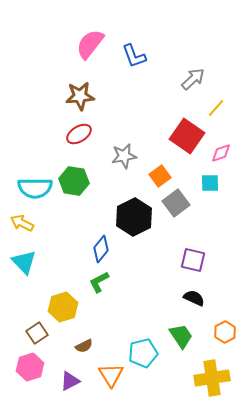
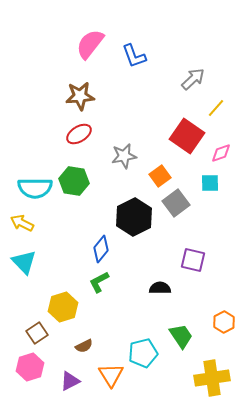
black semicircle: moved 34 px left, 10 px up; rotated 25 degrees counterclockwise
orange hexagon: moved 1 px left, 10 px up
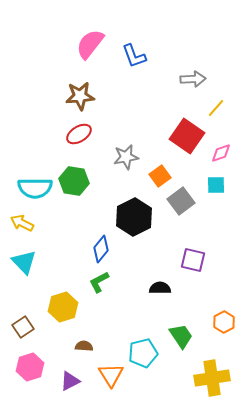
gray arrow: rotated 40 degrees clockwise
gray star: moved 2 px right, 1 px down
cyan square: moved 6 px right, 2 px down
gray square: moved 5 px right, 2 px up
brown square: moved 14 px left, 6 px up
brown semicircle: rotated 150 degrees counterclockwise
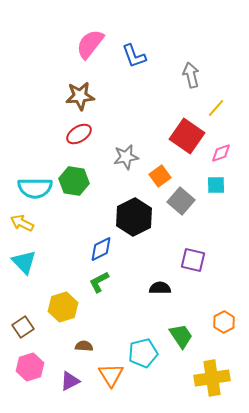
gray arrow: moved 2 px left, 4 px up; rotated 100 degrees counterclockwise
gray square: rotated 12 degrees counterclockwise
blue diamond: rotated 24 degrees clockwise
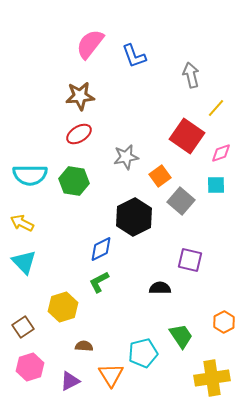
cyan semicircle: moved 5 px left, 13 px up
purple square: moved 3 px left
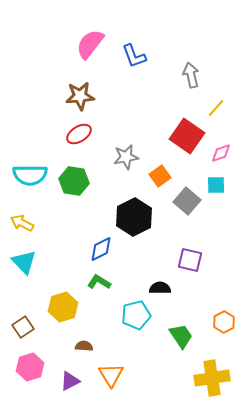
gray square: moved 6 px right
green L-shape: rotated 60 degrees clockwise
cyan pentagon: moved 7 px left, 38 px up
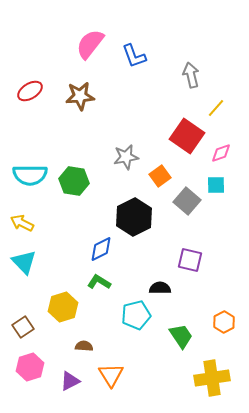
red ellipse: moved 49 px left, 43 px up
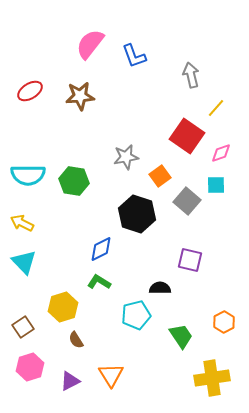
cyan semicircle: moved 2 px left
black hexagon: moved 3 px right, 3 px up; rotated 15 degrees counterclockwise
brown semicircle: moved 8 px left, 6 px up; rotated 126 degrees counterclockwise
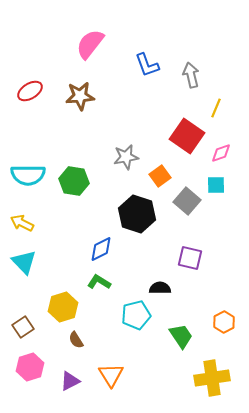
blue L-shape: moved 13 px right, 9 px down
yellow line: rotated 18 degrees counterclockwise
purple square: moved 2 px up
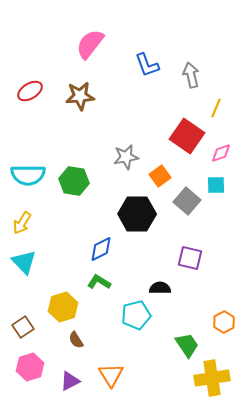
black hexagon: rotated 18 degrees counterclockwise
yellow arrow: rotated 85 degrees counterclockwise
green trapezoid: moved 6 px right, 9 px down
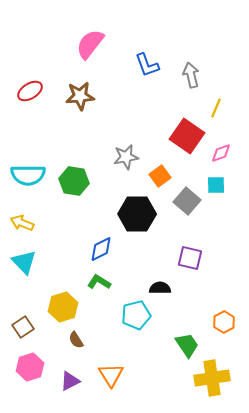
yellow arrow: rotated 80 degrees clockwise
